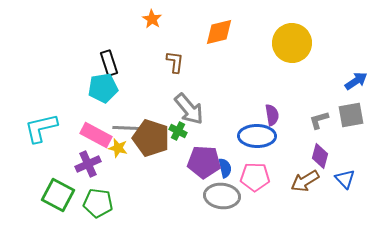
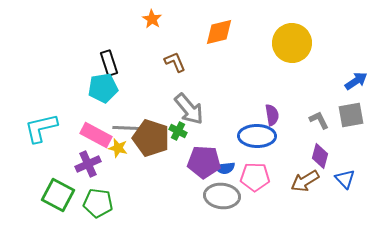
brown L-shape: rotated 30 degrees counterclockwise
gray L-shape: rotated 80 degrees clockwise
blue semicircle: rotated 96 degrees clockwise
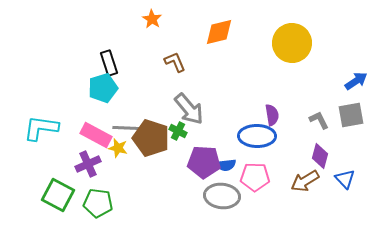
cyan pentagon: rotated 8 degrees counterclockwise
cyan L-shape: rotated 21 degrees clockwise
blue semicircle: moved 1 px right, 3 px up
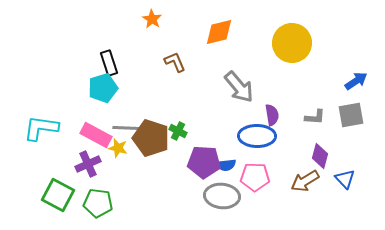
gray arrow: moved 50 px right, 22 px up
gray L-shape: moved 4 px left, 3 px up; rotated 120 degrees clockwise
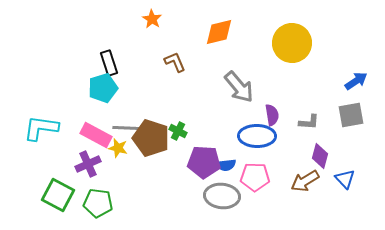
gray L-shape: moved 6 px left, 5 px down
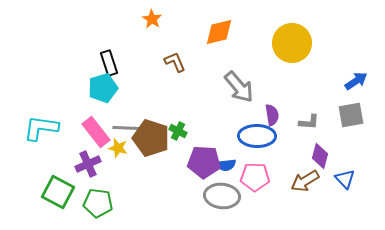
pink rectangle: moved 3 px up; rotated 24 degrees clockwise
green square: moved 3 px up
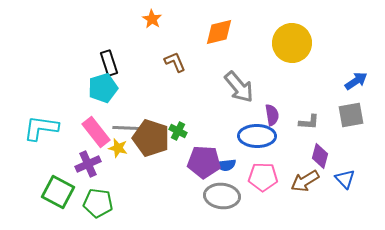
pink pentagon: moved 8 px right
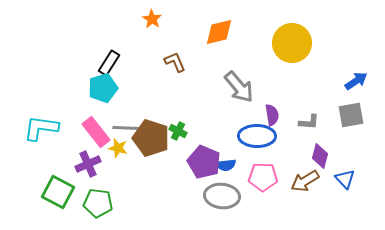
black rectangle: rotated 50 degrees clockwise
purple pentagon: rotated 20 degrees clockwise
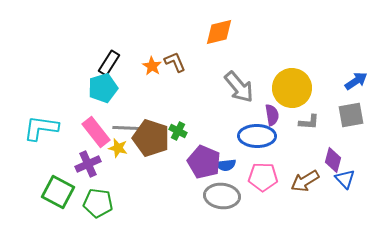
orange star: moved 47 px down
yellow circle: moved 45 px down
purple diamond: moved 13 px right, 4 px down
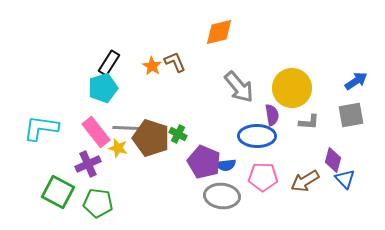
green cross: moved 3 px down
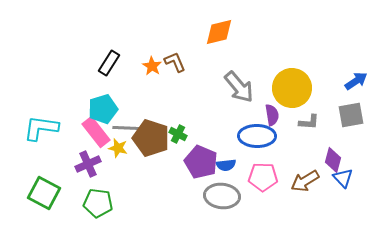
cyan pentagon: moved 21 px down
purple pentagon: moved 3 px left
blue triangle: moved 2 px left, 1 px up
green square: moved 14 px left, 1 px down
